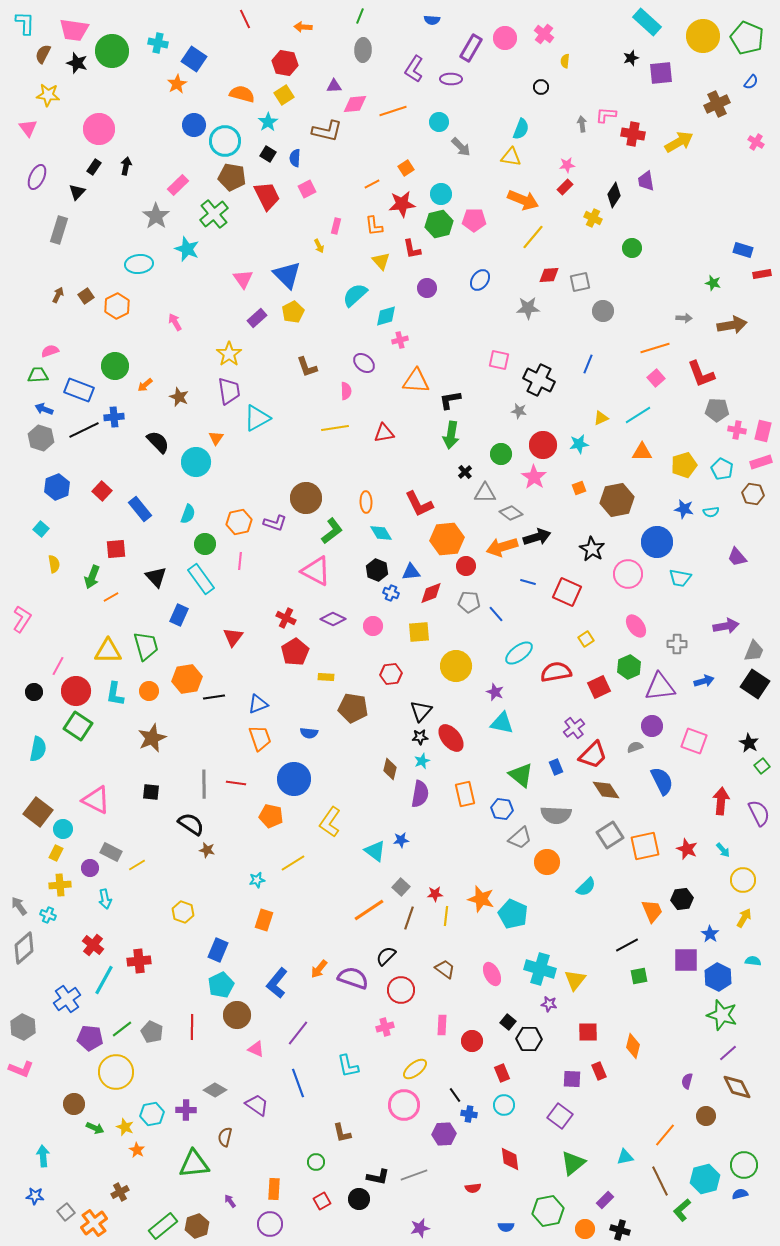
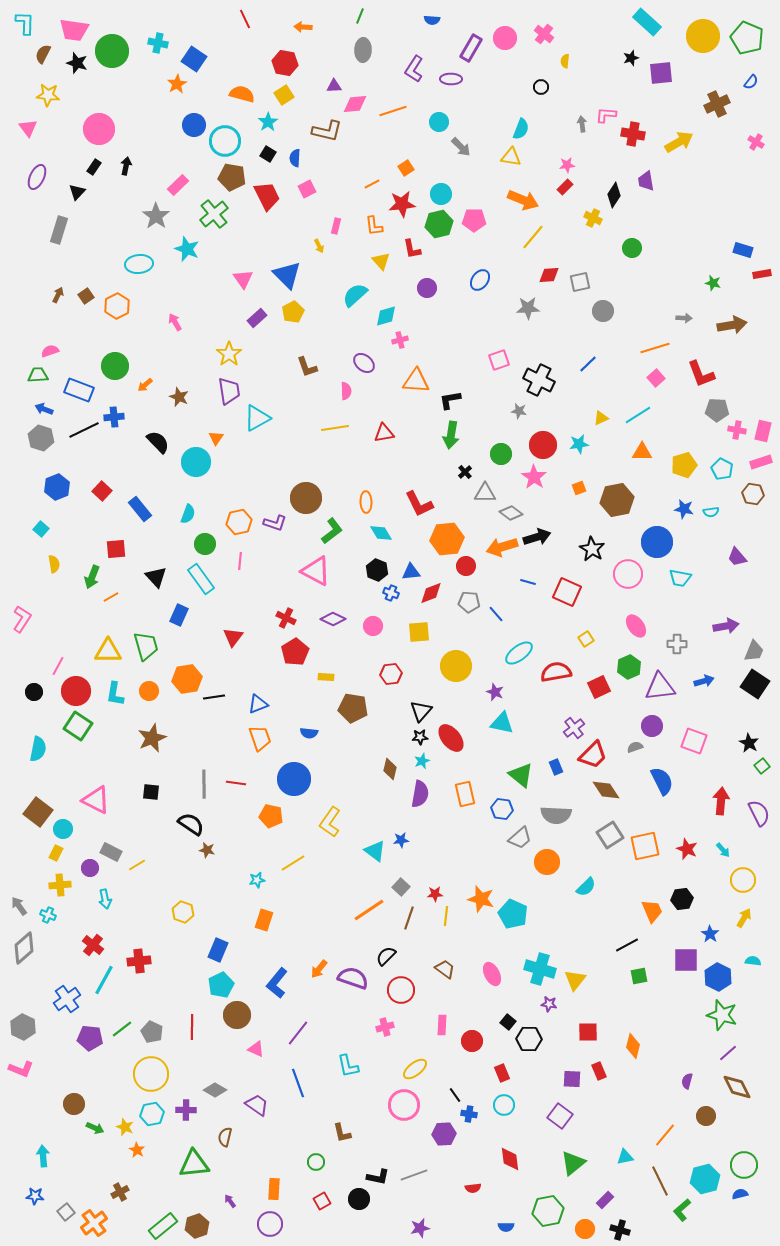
pink square at (499, 360): rotated 30 degrees counterclockwise
blue line at (588, 364): rotated 24 degrees clockwise
yellow circle at (116, 1072): moved 35 px right, 2 px down
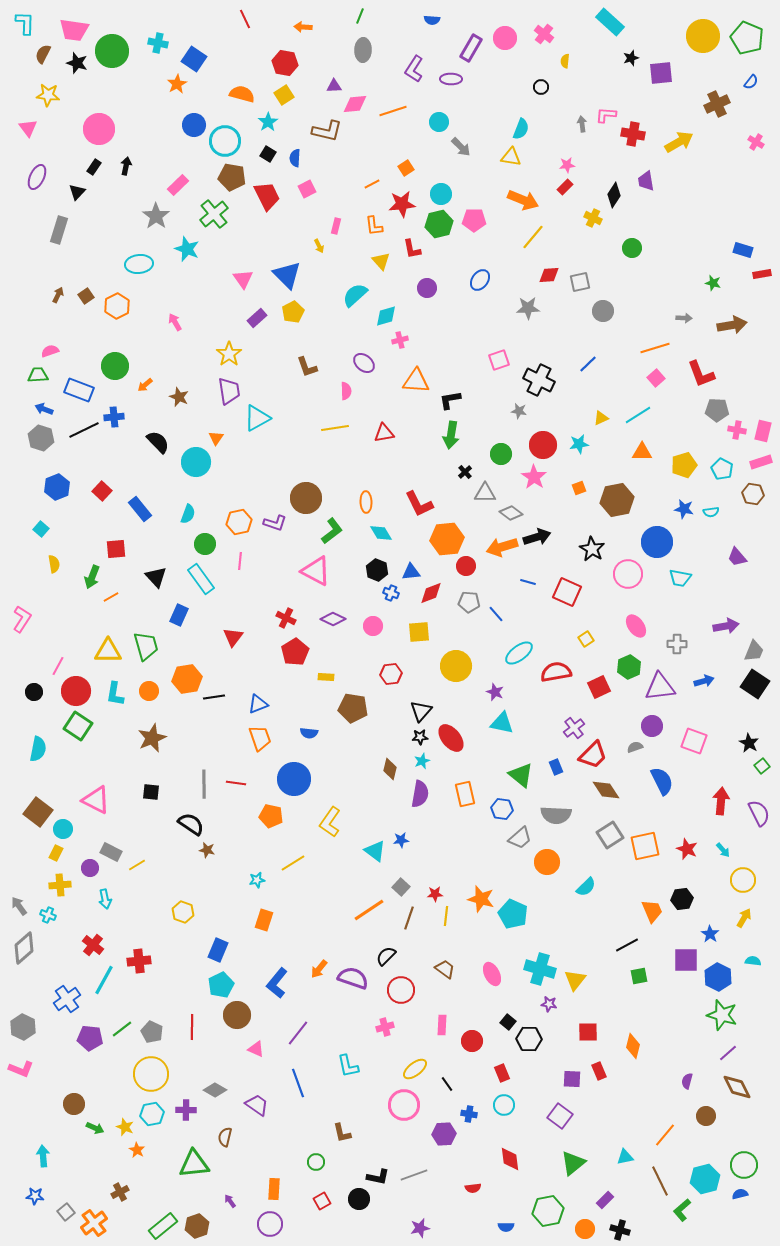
cyan rectangle at (647, 22): moved 37 px left
black line at (455, 1095): moved 8 px left, 11 px up
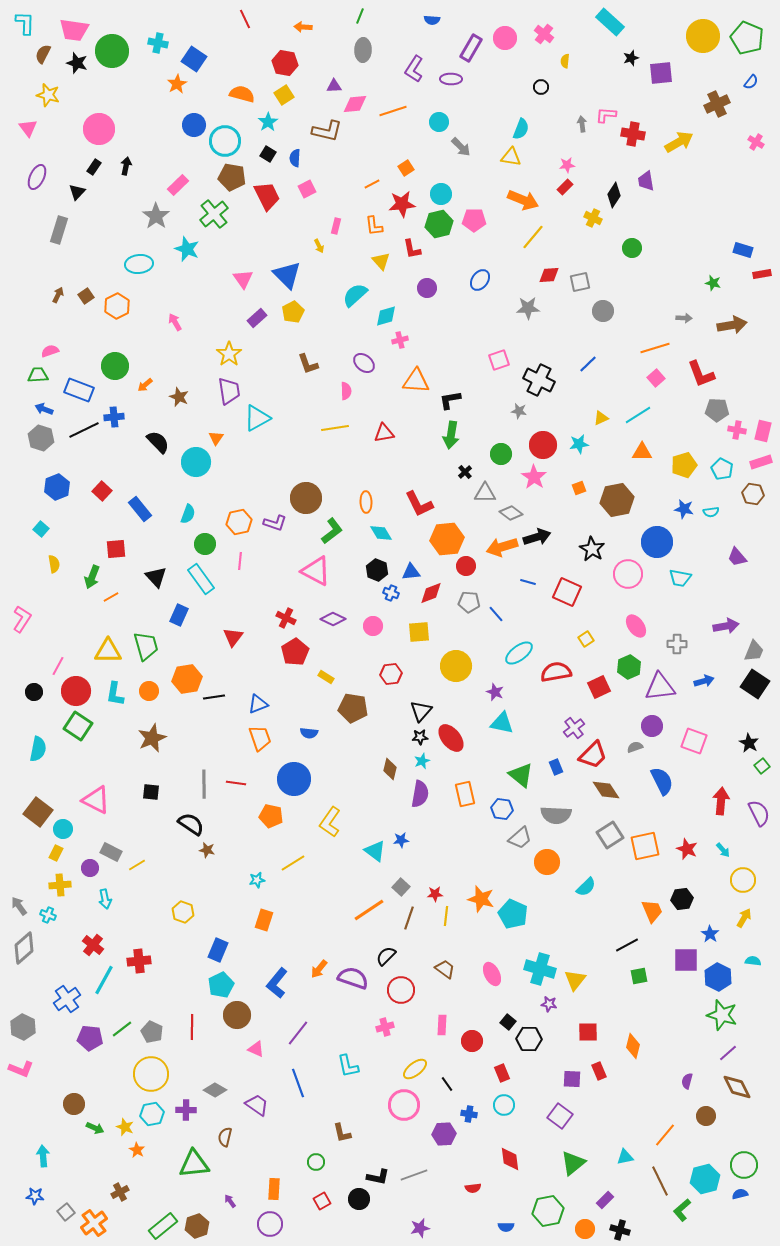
yellow star at (48, 95): rotated 10 degrees clockwise
brown L-shape at (307, 367): moved 1 px right, 3 px up
yellow rectangle at (326, 677): rotated 28 degrees clockwise
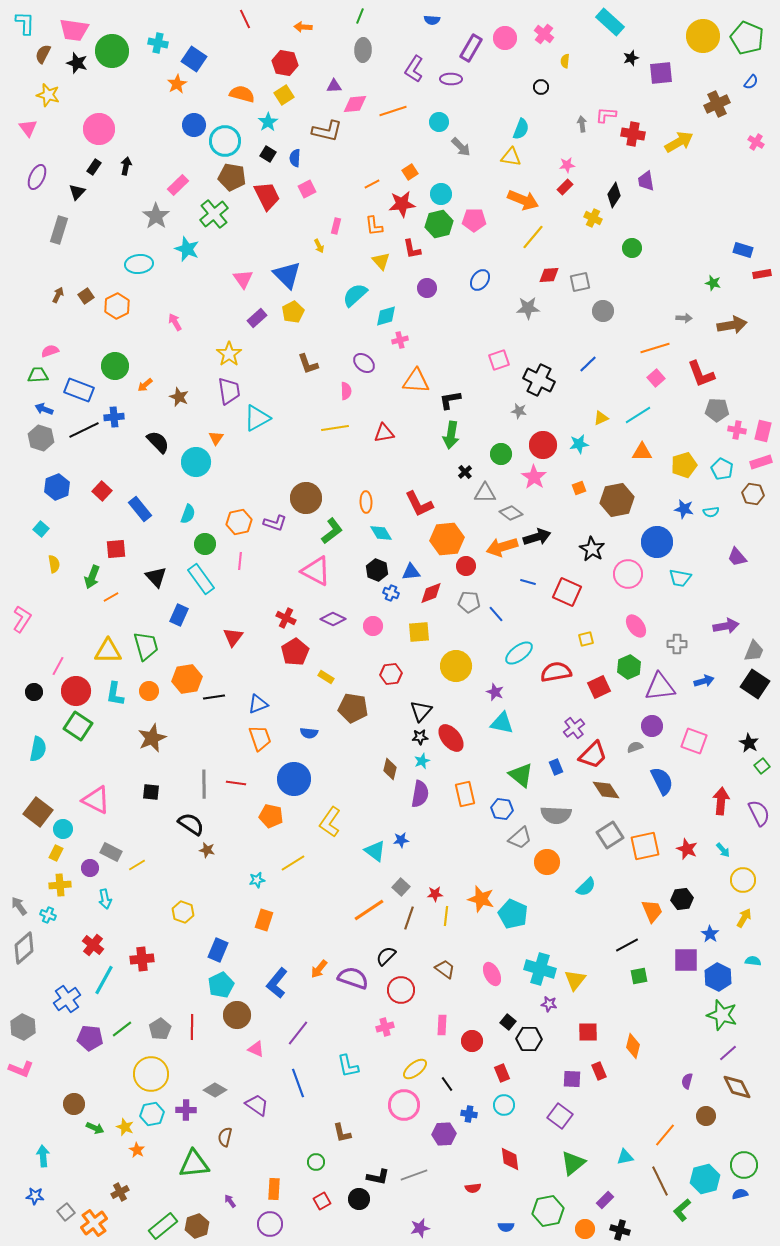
orange square at (406, 168): moved 4 px right, 4 px down
yellow square at (586, 639): rotated 21 degrees clockwise
red cross at (139, 961): moved 3 px right, 2 px up
gray pentagon at (152, 1032): moved 8 px right, 3 px up; rotated 15 degrees clockwise
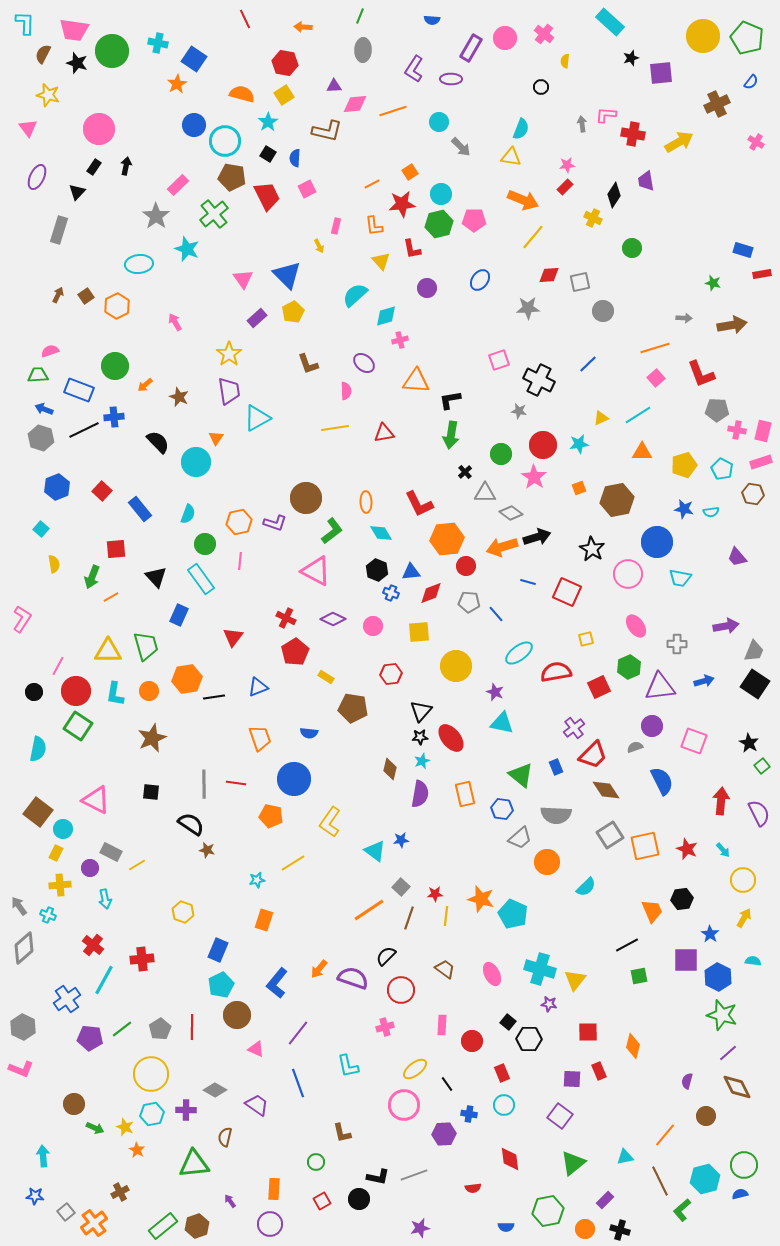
blue triangle at (258, 704): moved 17 px up
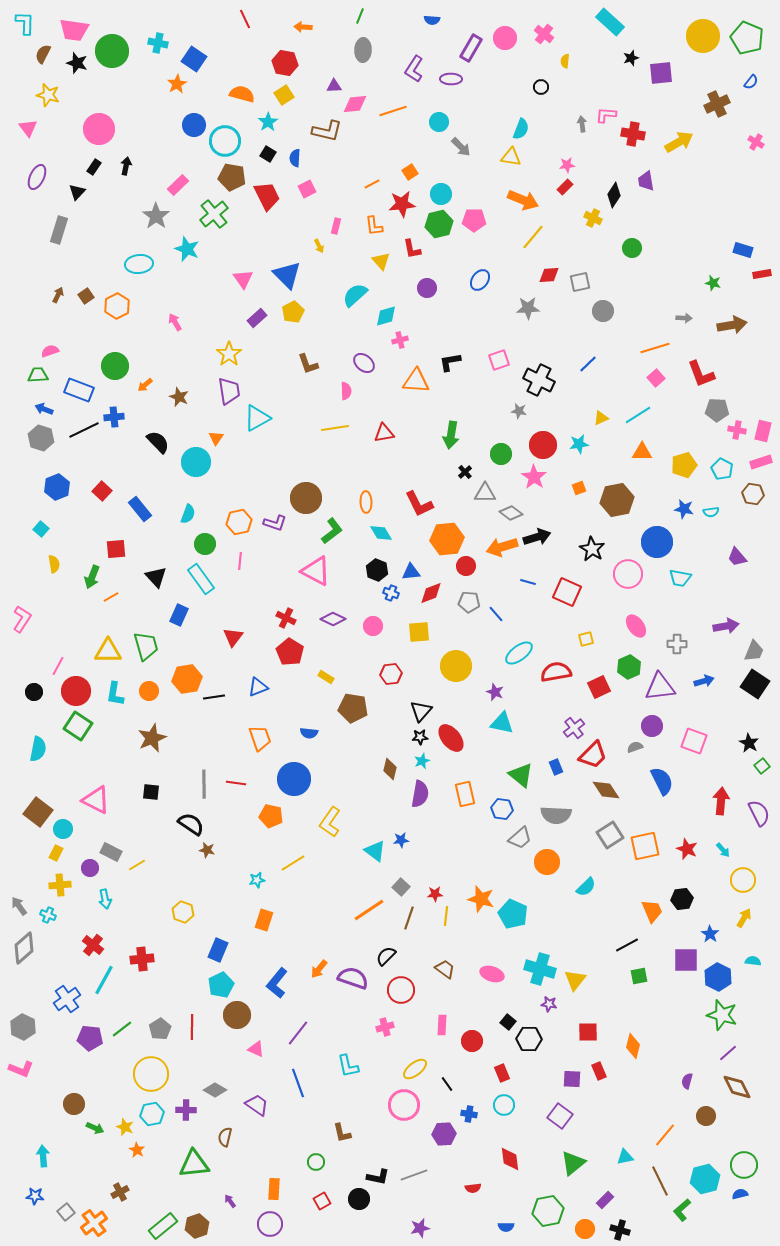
black L-shape at (450, 400): moved 38 px up
red pentagon at (295, 652): moved 5 px left; rotated 8 degrees counterclockwise
pink ellipse at (492, 974): rotated 45 degrees counterclockwise
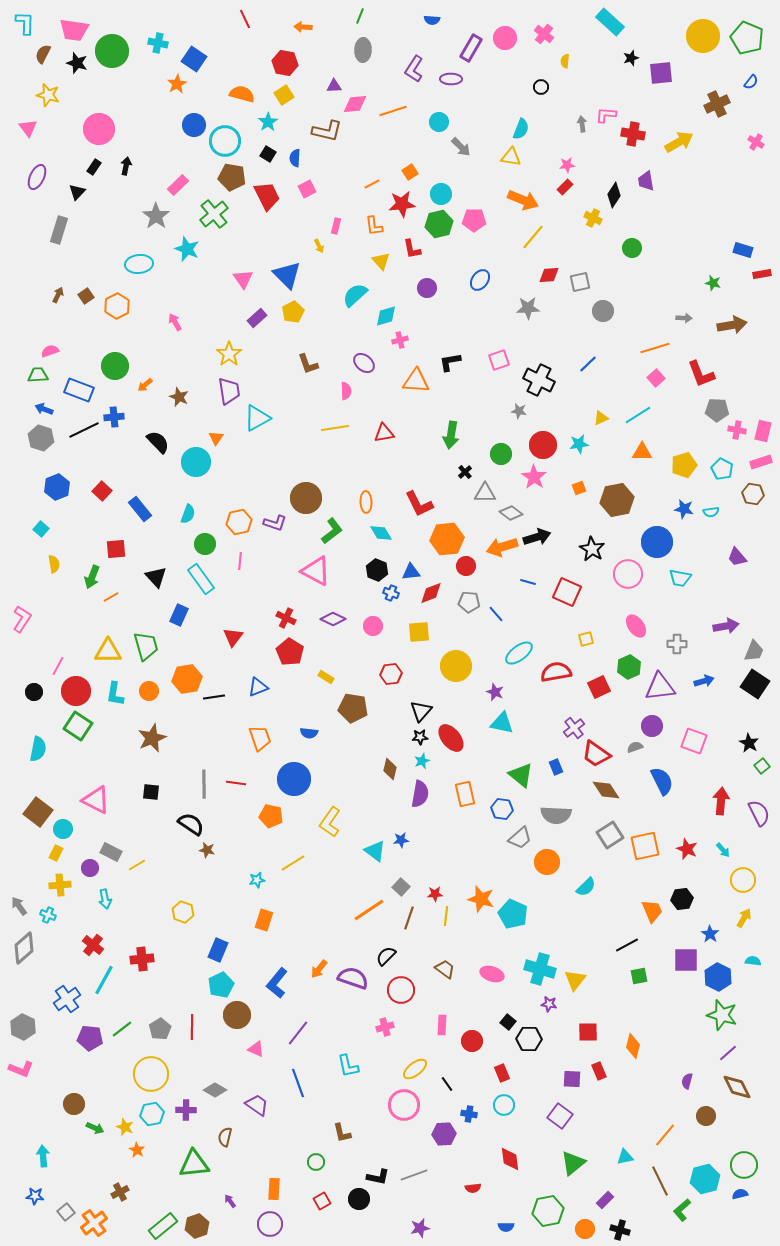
red trapezoid at (593, 755): moved 3 px right, 1 px up; rotated 80 degrees clockwise
